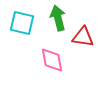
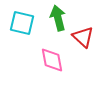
red triangle: rotated 35 degrees clockwise
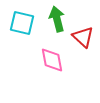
green arrow: moved 1 px left, 1 px down
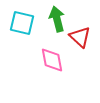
red triangle: moved 3 px left
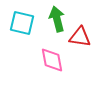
red triangle: rotated 35 degrees counterclockwise
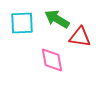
green arrow: rotated 45 degrees counterclockwise
cyan square: rotated 15 degrees counterclockwise
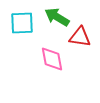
green arrow: moved 2 px up
pink diamond: moved 1 px up
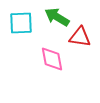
cyan square: moved 1 px left
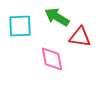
cyan square: moved 1 px left, 3 px down
